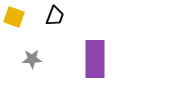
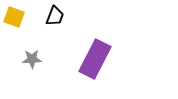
purple rectangle: rotated 27 degrees clockwise
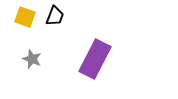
yellow square: moved 11 px right
gray star: rotated 24 degrees clockwise
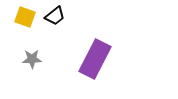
black trapezoid: rotated 30 degrees clockwise
gray star: rotated 24 degrees counterclockwise
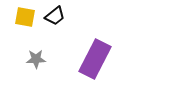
yellow square: rotated 10 degrees counterclockwise
gray star: moved 4 px right
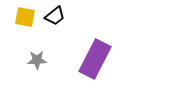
gray star: moved 1 px right, 1 px down
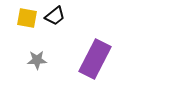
yellow square: moved 2 px right, 1 px down
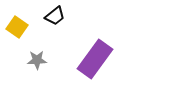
yellow square: moved 10 px left, 9 px down; rotated 25 degrees clockwise
purple rectangle: rotated 9 degrees clockwise
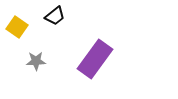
gray star: moved 1 px left, 1 px down
